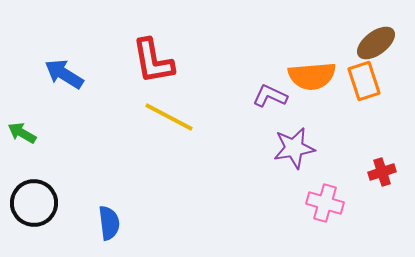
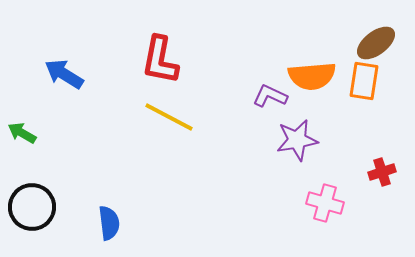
red L-shape: moved 7 px right, 1 px up; rotated 21 degrees clockwise
orange rectangle: rotated 27 degrees clockwise
purple star: moved 3 px right, 8 px up
black circle: moved 2 px left, 4 px down
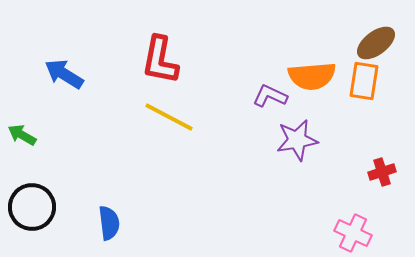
green arrow: moved 2 px down
pink cross: moved 28 px right, 30 px down; rotated 9 degrees clockwise
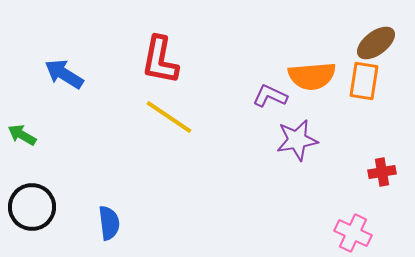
yellow line: rotated 6 degrees clockwise
red cross: rotated 8 degrees clockwise
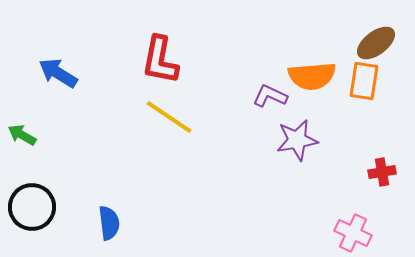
blue arrow: moved 6 px left, 1 px up
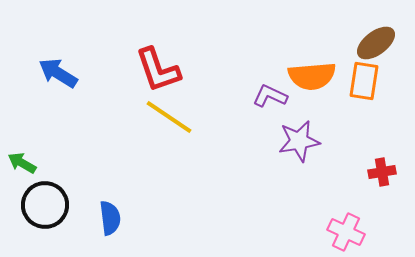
red L-shape: moved 2 px left, 10 px down; rotated 30 degrees counterclockwise
green arrow: moved 28 px down
purple star: moved 2 px right, 1 px down
black circle: moved 13 px right, 2 px up
blue semicircle: moved 1 px right, 5 px up
pink cross: moved 7 px left, 1 px up
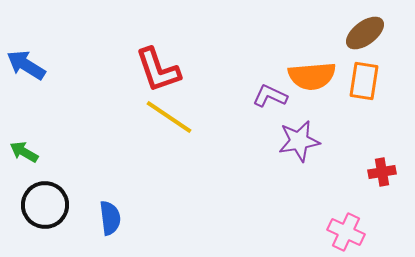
brown ellipse: moved 11 px left, 10 px up
blue arrow: moved 32 px left, 8 px up
green arrow: moved 2 px right, 11 px up
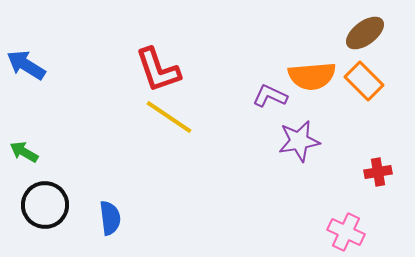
orange rectangle: rotated 54 degrees counterclockwise
red cross: moved 4 px left
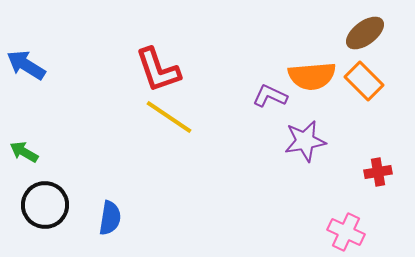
purple star: moved 6 px right
blue semicircle: rotated 16 degrees clockwise
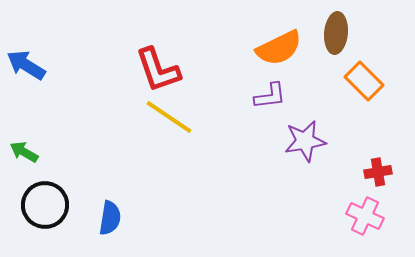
brown ellipse: moved 29 px left; rotated 48 degrees counterclockwise
orange semicircle: moved 33 px left, 28 px up; rotated 21 degrees counterclockwise
purple L-shape: rotated 148 degrees clockwise
pink cross: moved 19 px right, 16 px up
